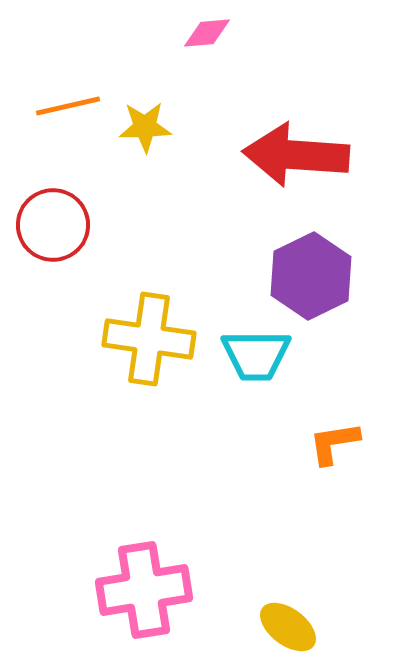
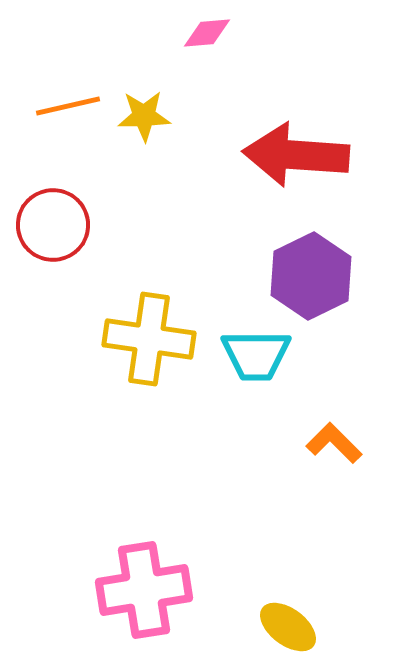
yellow star: moved 1 px left, 11 px up
orange L-shape: rotated 54 degrees clockwise
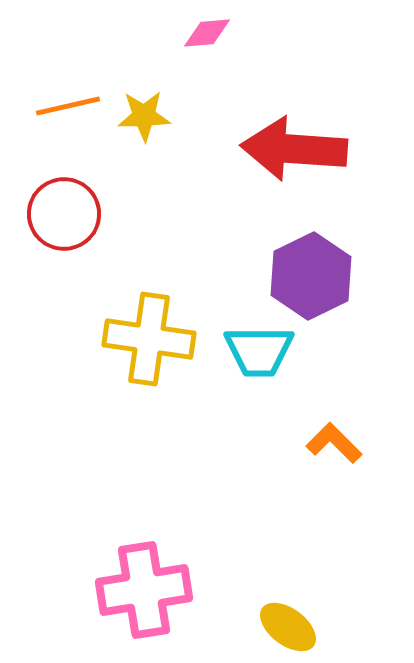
red arrow: moved 2 px left, 6 px up
red circle: moved 11 px right, 11 px up
cyan trapezoid: moved 3 px right, 4 px up
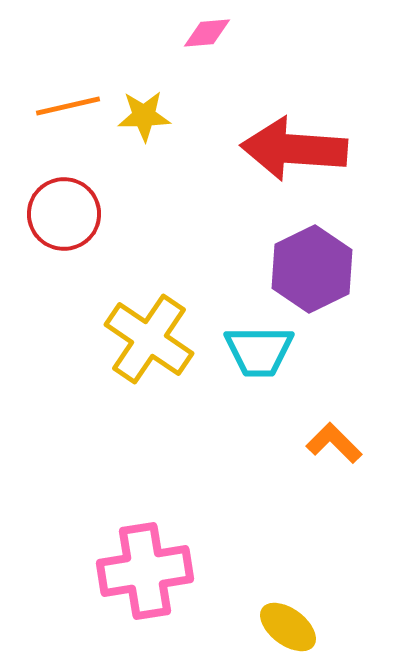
purple hexagon: moved 1 px right, 7 px up
yellow cross: rotated 26 degrees clockwise
pink cross: moved 1 px right, 19 px up
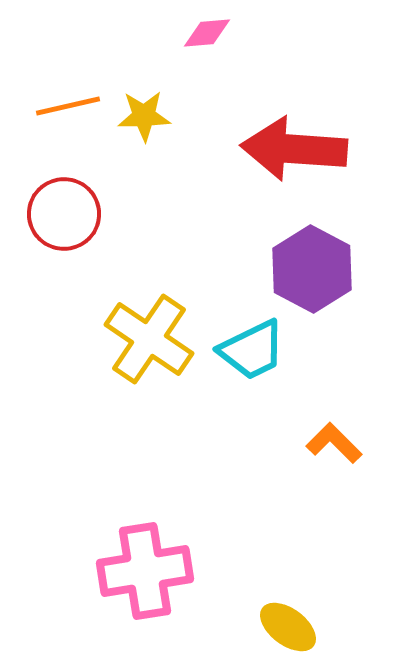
purple hexagon: rotated 6 degrees counterclockwise
cyan trapezoid: moved 7 px left, 1 px up; rotated 26 degrees counterclockwise
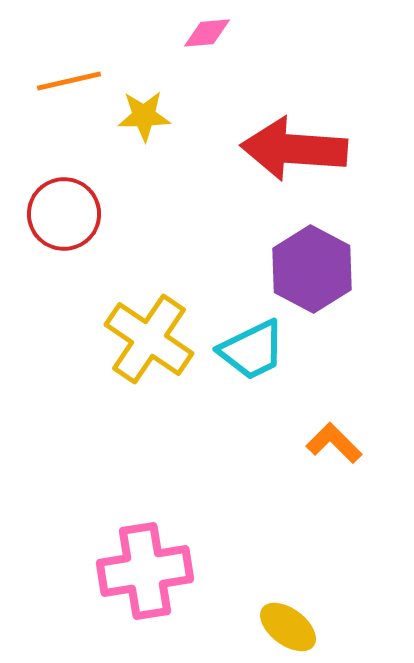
orange line: moved 1 px right, 25 px up
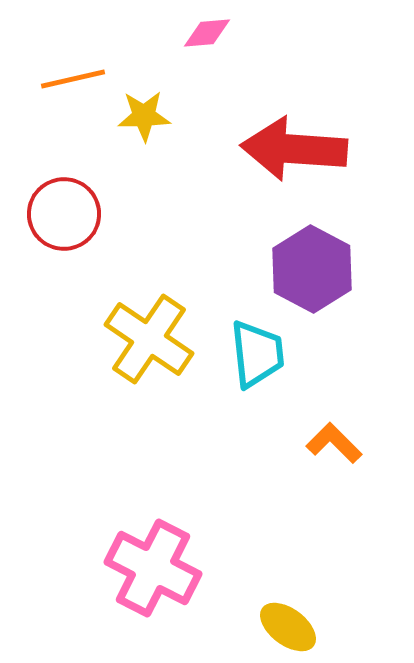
orange line: moved 4 px right, 2 px up
cyan trapezoid: moved 5 px right, 4 px down; rotated 70 degrees counterclockwise
pink cross: moved 8 px right, 3 px up; rotated 36 degrees clockwise
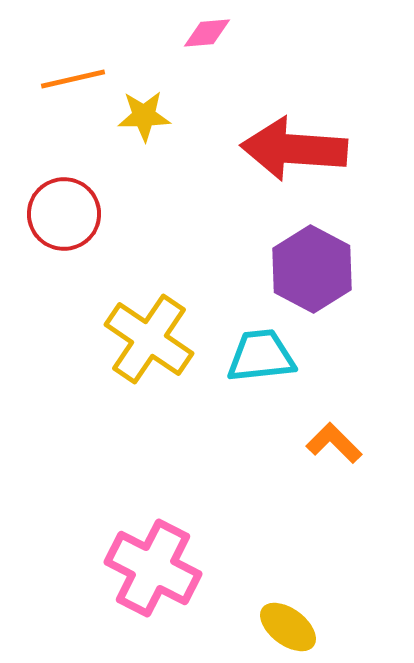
cyan trapezoid: moved 4 px right, 2 px down; rotated 90 degrees counterclockwise
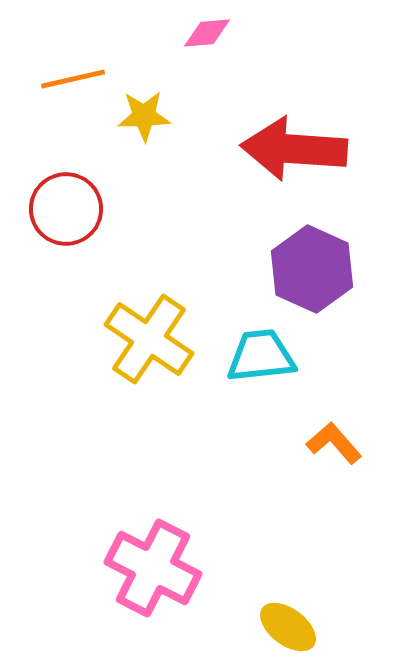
red circle: moved 2 px right, 5 px up
purple hexagon: rotated 4 degrees counterclockwise
orange L-shape: rotated 4 degrees clockwise
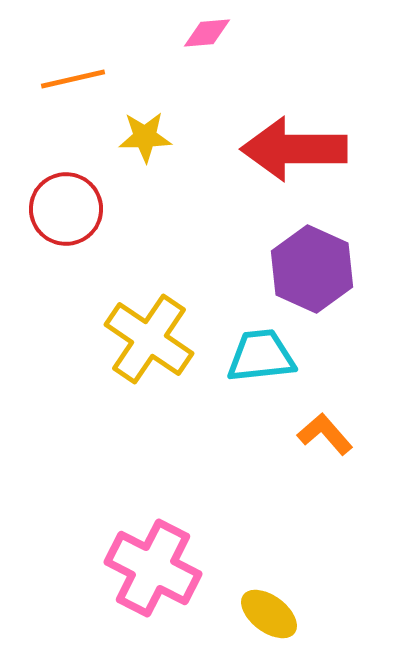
yellow star: moved 1 px right, 21 px down
red arrow: rotated 4 degrees counterclockwise
orange L-shape: moved 9 px left, 9 px up
yellow ellipse: moved 19 px left, 13 px up
